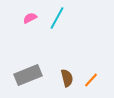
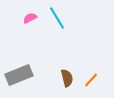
cyan line: rotated 60 degrees counterclockwise
gray rectangle: moved 9 px left
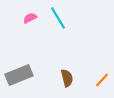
cyan line: moved 1 px right
orange line: moved 11 px right
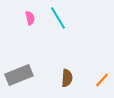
pink semicircle: rotated 104 degrees clockwise
brown semicircle: rotated 18 degrees clockwise
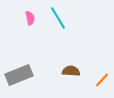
brown semicircle: moved 4 px right, 7 px up; rotated 90 degrees counterclockwise
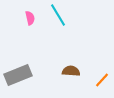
cyan line: moved 3 px up
gray rectangle: moved 1 px left
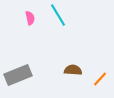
brown semicircle: moved 2 px right, 1 px up
orange line: moved 2 px left, 1 px up
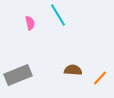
pink semicircle: moved 5 px down
orange line: moved 1 px up
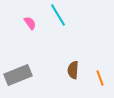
pink semicircle: rotated 24 degrees counterclockwise
brown semicircle: rotated 90 degrees counterclockwise
orange line: rotated 63 degrees counterclockwise
